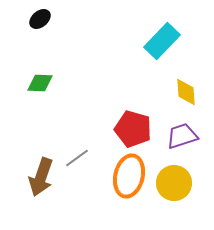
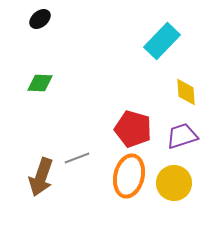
gray line: rotated 15 degrees clockwise
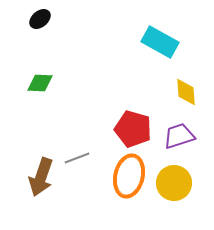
cyan rectangle: moved 2 px left, 1 px down; rotated 75 degrees clockwise
purple trapezoid: moved 3 px left
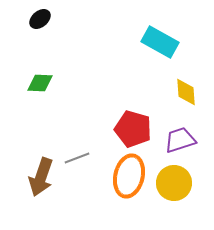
purple trapezoid: moved 1 px right, 4 px down
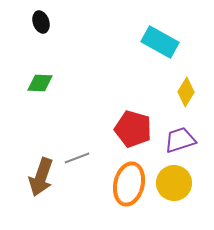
black ellipse: moved 1 px right, 3 px down; rotated 70 degrees counterclockwise
yellow diamond: rotated 36 degrees clockwise
orange ellipse: moved 8 px down
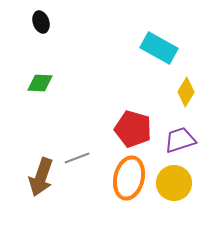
cyan rectangle: moved 1 px left, 6 px down
orange ellipse: moved 6 px up
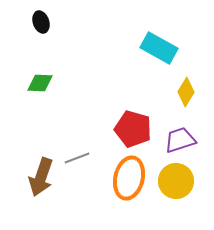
yellow circle: moved 2 px right, 2 px up
